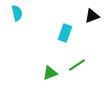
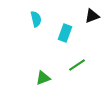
cyan semicircle: moved 19 px right, 6 px down
green triangle: moved 7 px left, 5 px down
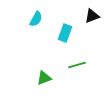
cyan semicircle: rotated 42 degrees clockwise
green line: rotated 18 degrees clockwise
green triangle: moved 1 px right
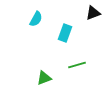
black triangle: moved 1 px right, 3 px up
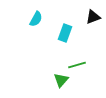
black triangle: moved 4 px down
green triangle: moved 17 px right, 2 px down; rotated 28 degrees counterclockwise
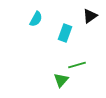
black triangle: moved 3 px left, 1 px up; rotated 14 degrees counterclockwise
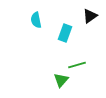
cyan semicircle: moved 1 px down; rotated 140 degrees clockwise
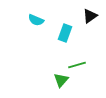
cyan semicircle: rotated 56 degrees counterclockwise
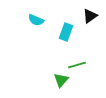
cyan rectangle: moved 1 px right, 1 px up
